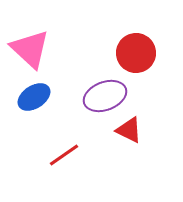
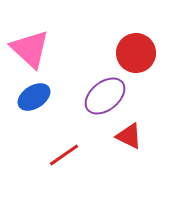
purple ellipse: rotated 18 degrees counterclockwise
red triangle: moved 6 px down
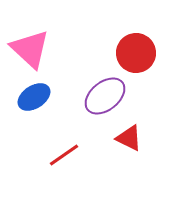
red triangle: moved 2 px down
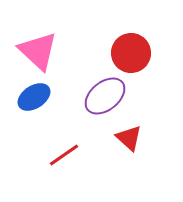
pink triangle: moved 8 px right, 2 px down
red circle: moved 5 px left
red triangle: rotated 16 degrees clockwise
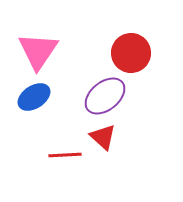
pink triangle: rotated 21 degrees clockwise
red triangle: moved 26 px left, 1 px up
red line: moved 1 px right; rotated 32 degrees clockwise
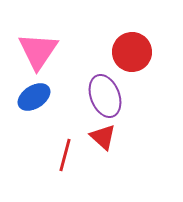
red circle: moved 1 px right, 1 px up
purple ellipse: rotated 72 degrees counterclockwise
red line: rotated 72 degrees counterclockwise
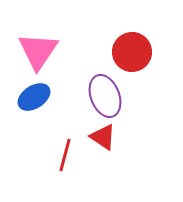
red triangle: rotated 8 degrees counterclockwise
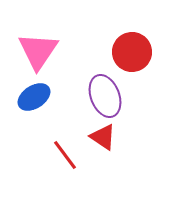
red line: rotated 52 degrees counterclockwise
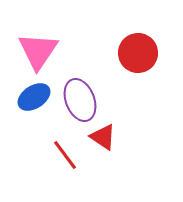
red circle: moved 6 px right, 1 px down
purple ellipse: moved 25 px left, 4 px down
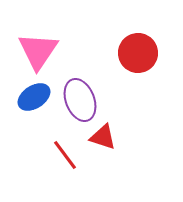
red triangle: rotated 16 degrees counterclockwise
